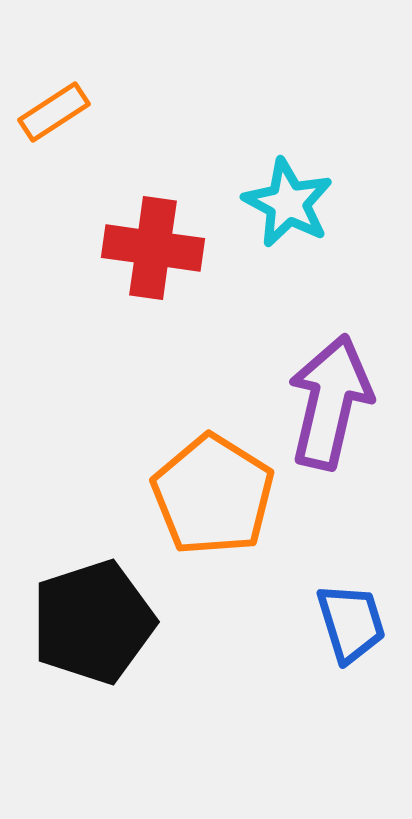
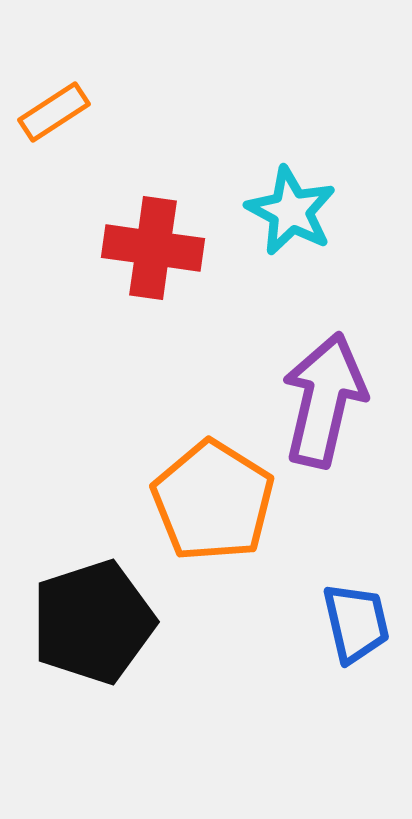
cyan star: moved 3 px right, 8 px down
purple arrow: moved 6 px left, 2 px up
orange pentagon: moved 6 px down
blue trapezoid: moved 5 px right; rotated 4 degrees clockwise
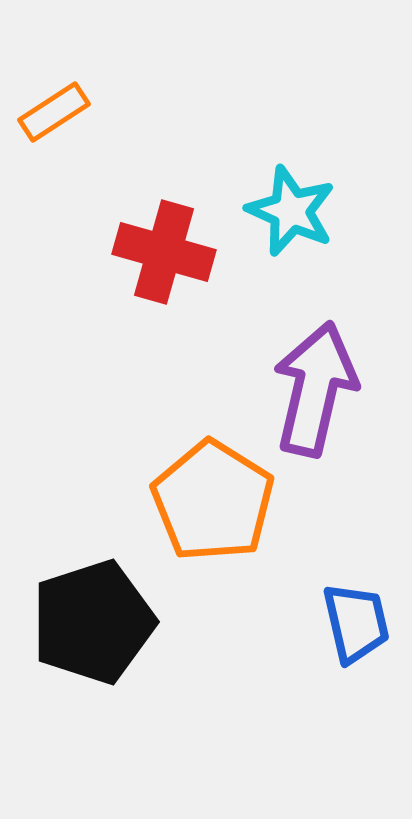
cyan star: rotated 4 degrees counterclockwise
red cross: moved 11 px right, 4 px down; rotated 8 degrees clockwise
purple arrow: moved 9 px left, 11 px up
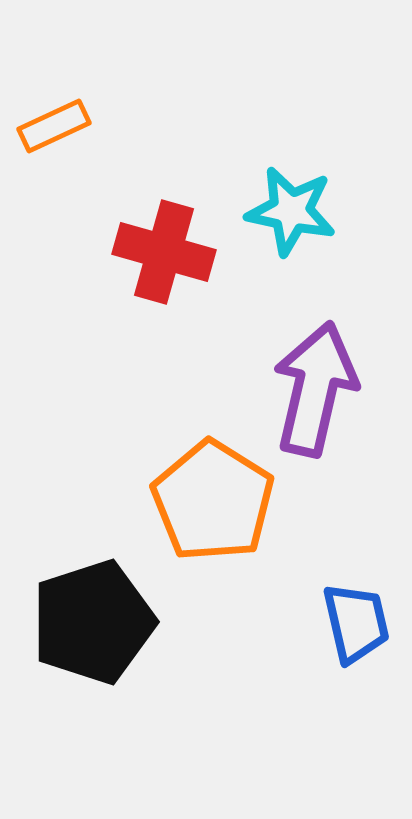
orange rectangle: moved 14 px down; rotated 8 degrees clockwise
cyan star: rotated 12 degrees counterclockwise
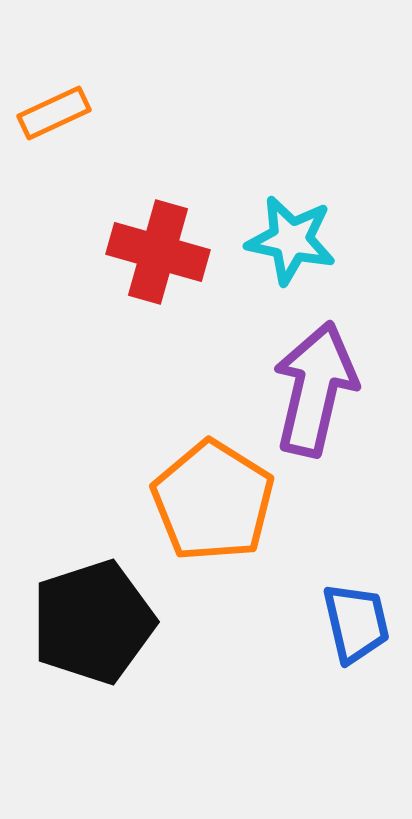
orange rectangle: moved 13 px up
cyan star: moved 29 px down
red cross: moved 6 px left
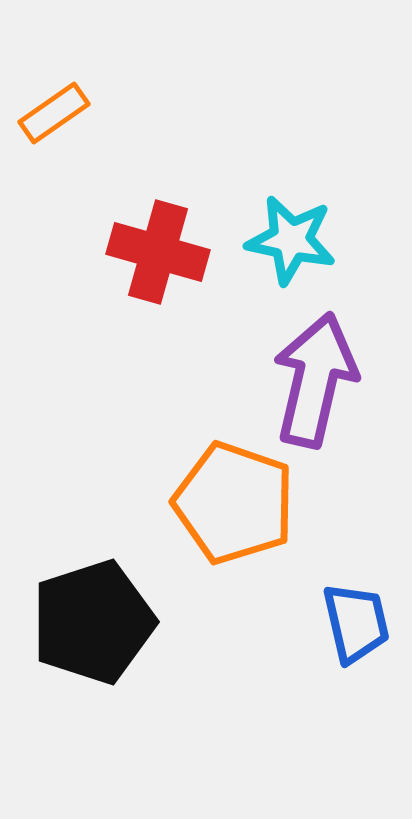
orange rectangle: rotated 10 degrees counterclockwise
purple arrow: moved 9 px up
orange pentagon: moved 21 px right, 2 px down; rotated 13 degrees counterclockwise
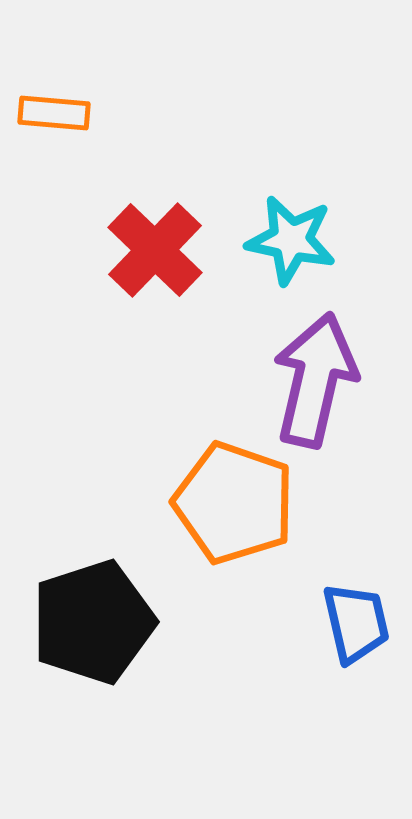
orange rectangle: rotated 40 degrees clockwise
red cross: moved 3 px left, 2 px up; rotated 28 degrees clockwise
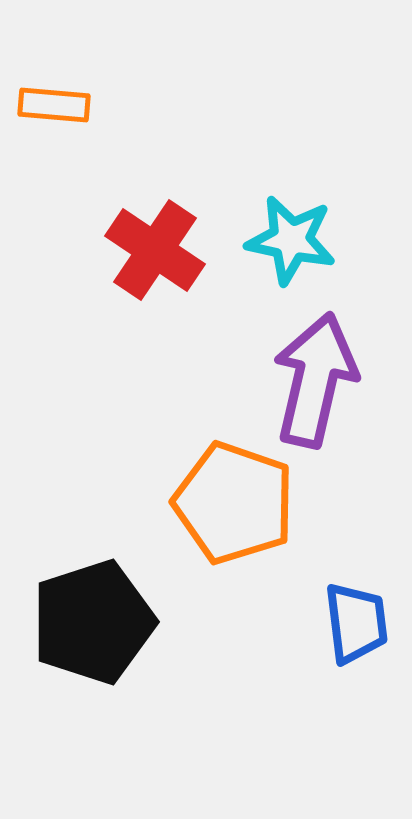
orange rectangle: moved 8 px up
red cross: rotated 10 degrees counterclockwise
blue trapezoid: rotated 6 degrees clockwise
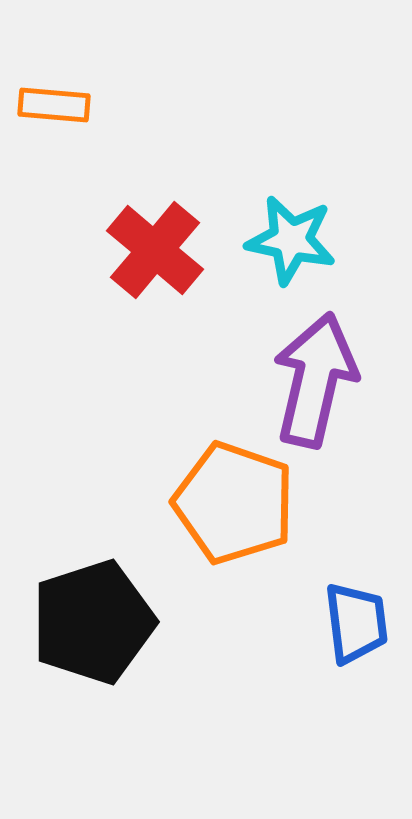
red cross: rotated 6 degrees clockwise
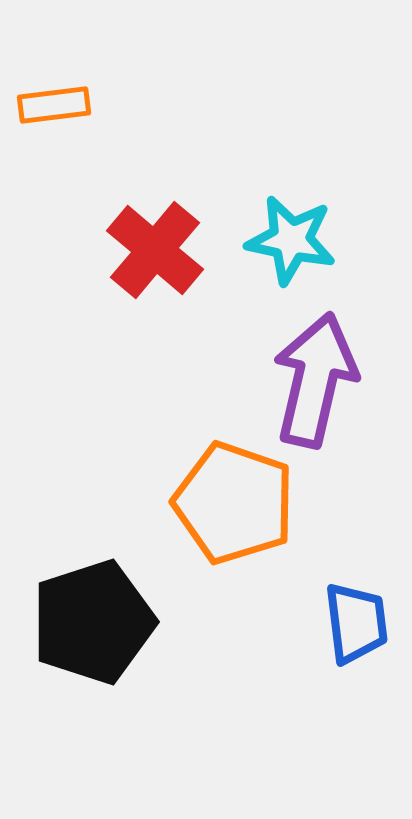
orange rectangle: rotated 12 degrees counterclockwise
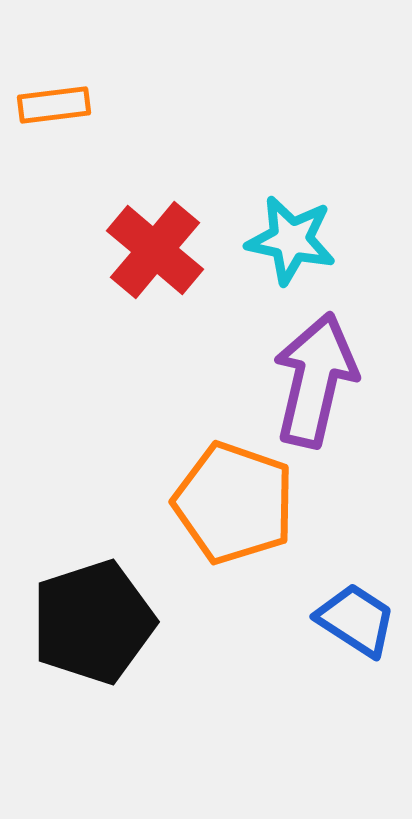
blue trapezoid: moved 3 px up; rotated 50 degrees counterclockwise
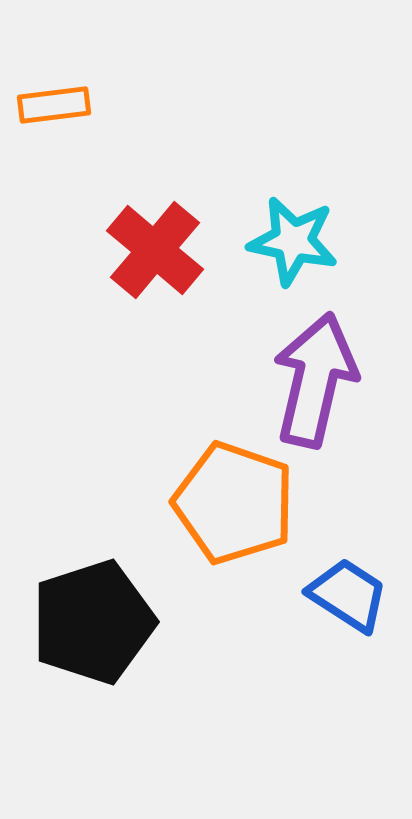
cyan star: moved 2 px right, 1 px down
blue trapezoid: moved 8 px left, 25 px up
